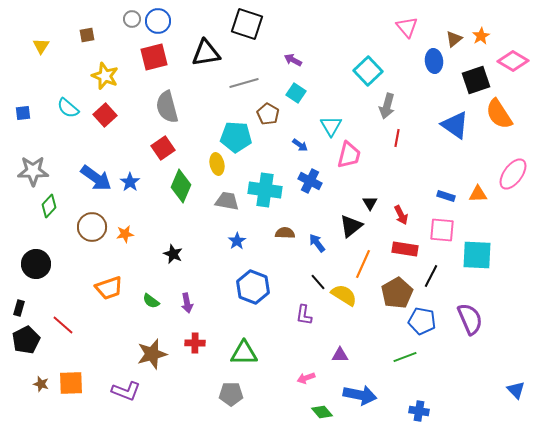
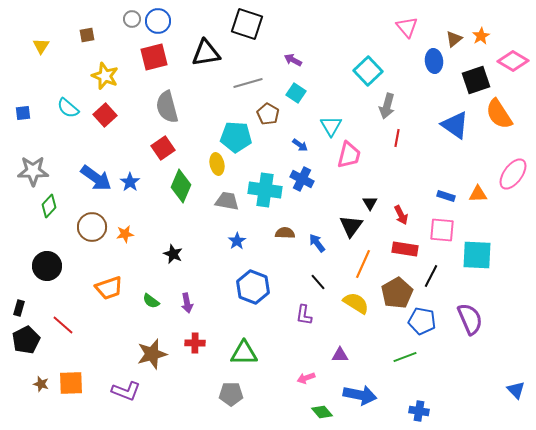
gray line at (244, 83): moved 4 px right
blue cross at (310, 181): moved 8 px left, 2 px up
black triangle at (351, 226): rotated 15 degrees counterclockwise
black circle at (36, 264): moved 11 px right, 2 px down
yellow semicircle at (344, 295): moved 12 px right, 8 px down
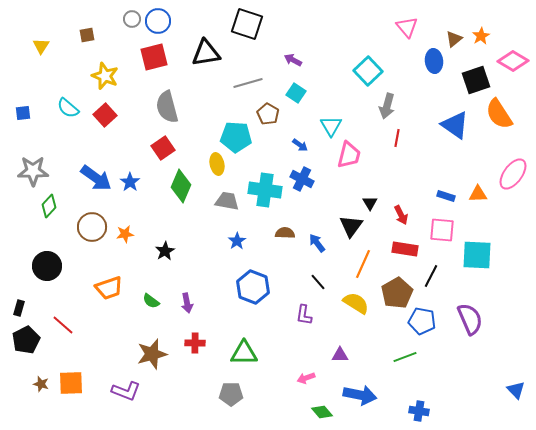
black star at (173, 254): moved 8 px left, 3 px up; rotated 18 degrees clockwise
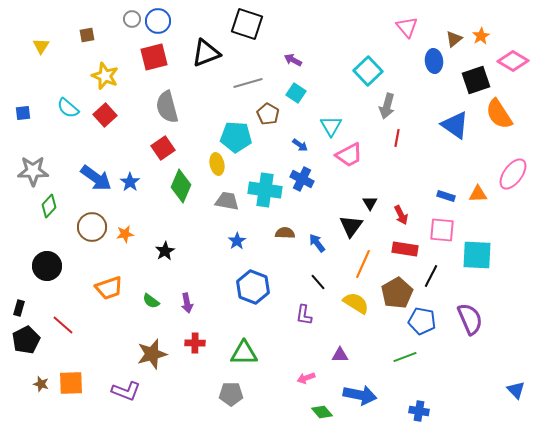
black triangle at (206, 53): rotated 12 degrees counterclockwise
pink trapezoid at (349, 155): rotated 48 degrees clockwise
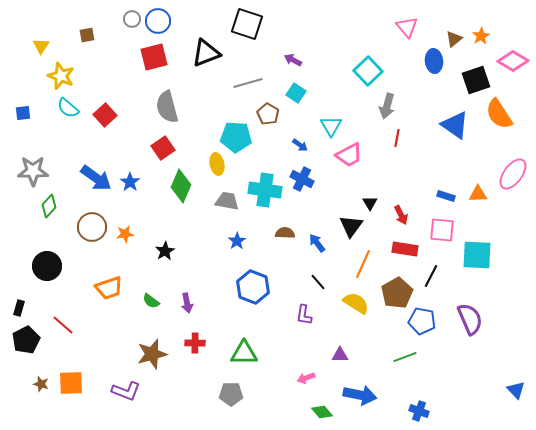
yellow star at (105, 76): moved 44 px left
blue cross at (419, 411): rotated 12 degrees clockwise
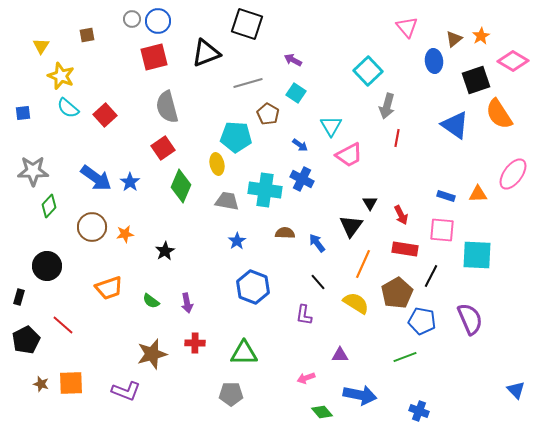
black rectangle at (19, 308): moved 11 px up
